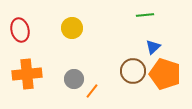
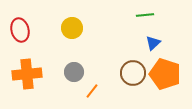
blue triangle: moved 4 px up
brown circle: moved 2 px down
gray circle: moved 7 px up
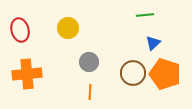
yellow circle: moved 4 px left
gray circle: moved 15 px right, 10 px up
orange line: moved 2 px left, 1 px down; rotated 35 degrees counterclockwise
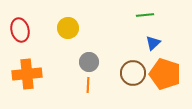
orange line: moved 2 px left, 7 px up
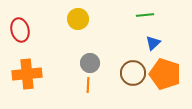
yellow circle: moved 10 px right, 9 px up
gray circle: moved 1 px right, 1 px down
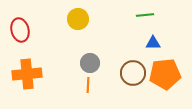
blue triangle: rotated 42 degrees clockwise
orange pentagon: rotated 24 degrees counterclockwise
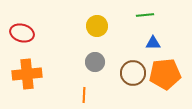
yellow circle: moved 19 px right, 7 px down
red ellipse: moved 2 px right, 3 px down; rotated 60 degrees counterclockwise
gray circle: moved 5 px right, 1 px up
orange line: moved 4 px left, 10 px down
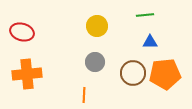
red ellipse: moved 1 px up
blue triangle: moved 3 px left, 1 px up
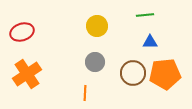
red ellipse: rotated 35 degrees counterclockwise
orange cross: rotated 28 degrees counterclockwise
orange line: moved 1 px right, 2 px up
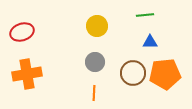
orange cross: rotated 24 degrees clockwise
orange line: moved 9 px right
